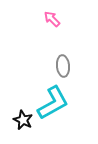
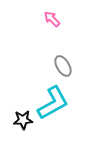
gray ellipse: rotated 25 degrees counterclockwise
black star: rotated 30 degrees counterclockwise
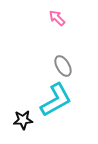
pink arrow: moved 5 px right, 1 px up
cyan L-shape: moved 3 px right, 3 px up
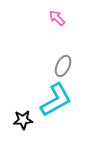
gray ellipse: rotated 55 degrees clockwise
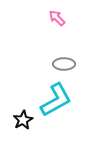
gray ellipse: moved 1 px right, 2 px up; rotated 65 degrees clockwise
black star: rotated 24 degrees counterclockwise
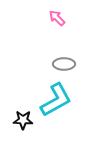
black star: rotated 30 degrees clockwise
